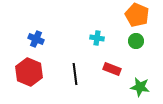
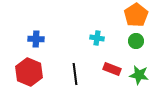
orange pentagon: moved 1 px left; rotated 15 degrees clockwise
blue cross: rotated 21 degrees counterclockwise
green star: moved 1 px left, 12 px up
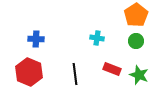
green star: rotated 12 degrees clockwise
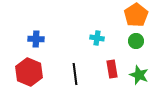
red rectangle: rotated 60 degrees clockwise
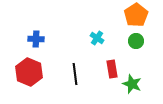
cyan cross: rotated 24 degrees clockwise
green star: moved 7 px left, 9 px down
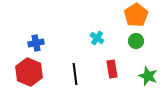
blue cross: moved 4 px down; rotated 14 degrees counterclockwise
green star: moved 16 px right, 8 px up
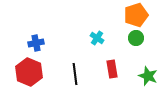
orange pentagon: rotated 15 degrees clockwise
green circle: moved 3 px up
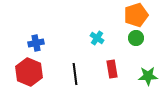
green star: rotated 24 degrees counterclockwise
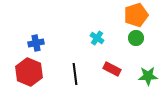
red rectangle: rotated 54 degrees counterclockwise
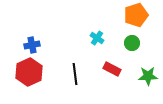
green circle: moved 4 px left, 5 px down
blue cross: moved 4 px left, 2 px down
red hexagon: rotated 12 degrees clockwise
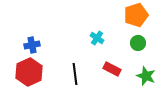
green circle: moved 6 px right
green star: moved 2 px left; rotated 24 degrees clockwise
